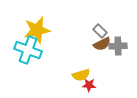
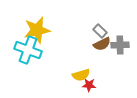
gray cross: moved 2 px right, 1 px up
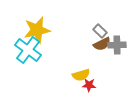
gray cross: moved 3 px left
cyan cross: rotated 16 degrees clockwise
